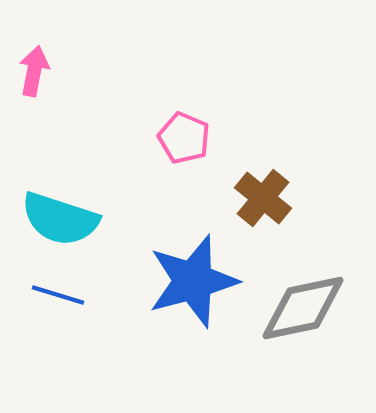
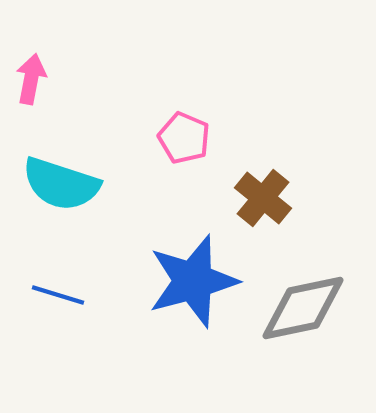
pink arrow: moved 3 px left, 8 px down
cyan semicircle: moved 1 px right, 35 px up
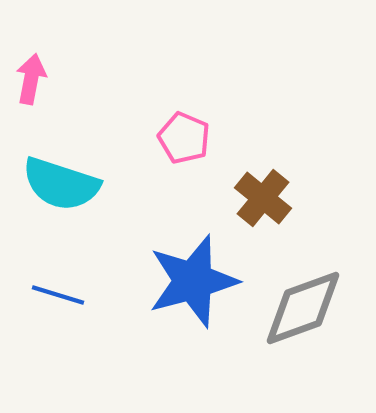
gray diamond: rotated 8 degrees counterclockwise
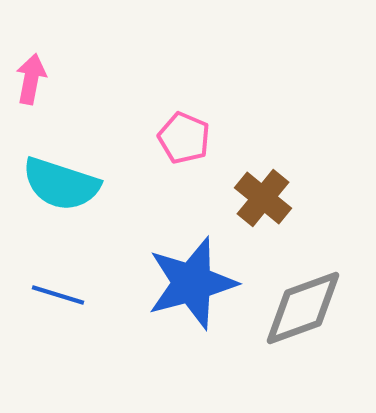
blue star: moved 1 px left, 2 px down
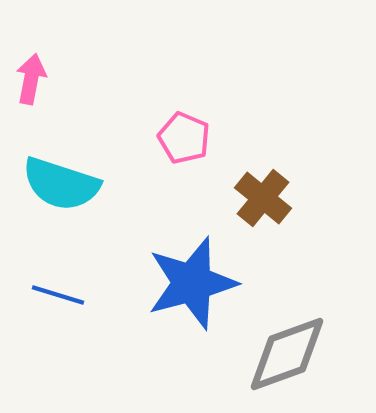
gray diamond: moved 16 px left, 46 px down
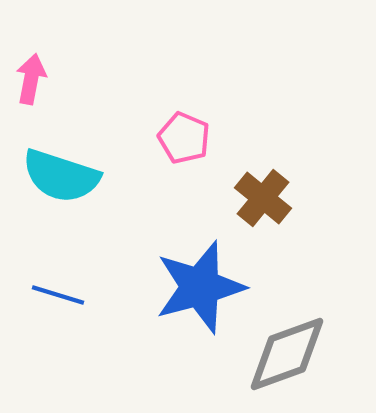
cyan semicircle: moved 8 px up
blue star: moved 8 px right, 4 px down
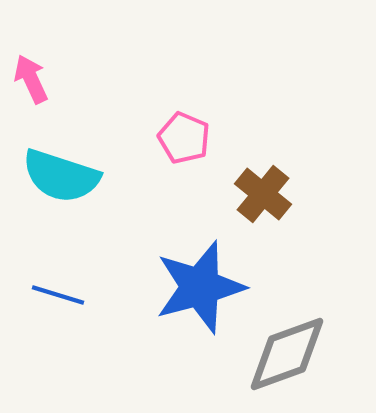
pink arrow: rotated 36 degrees counterclockwise
brown cross: moved 4 px up
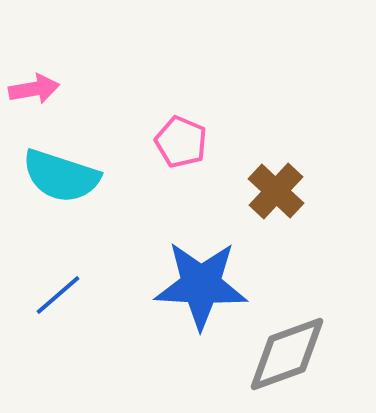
pink arrow: moved 3 px right, 10 px down; rotated 105 degrees clockwise
pink pentagon: moved 3 px left, 4 px down
brown cross: moved 13 px right, 3 px up; rotated 4 degrees clockwise
blue star: moved 1 px right, 2 px up; rotated 18 degrees clockwise
blue line: rotated 58 degrees counterclockwise
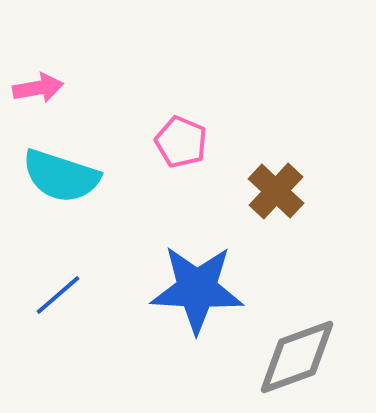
pink arrow: moved 4 px right, 1 px up
blue star: moved 4 px left, 4 px down
gray diamond: moved 10 px right, 3 px down
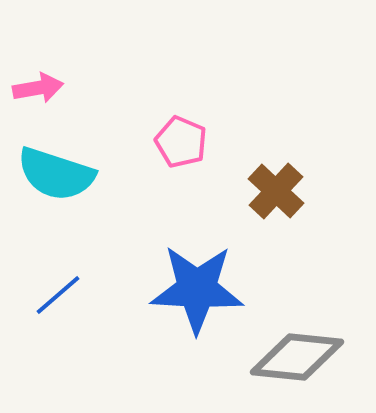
cyan semicircle: moved 5 px left, 2 px up
gray diamond: rotated 26 degrees clockwise
